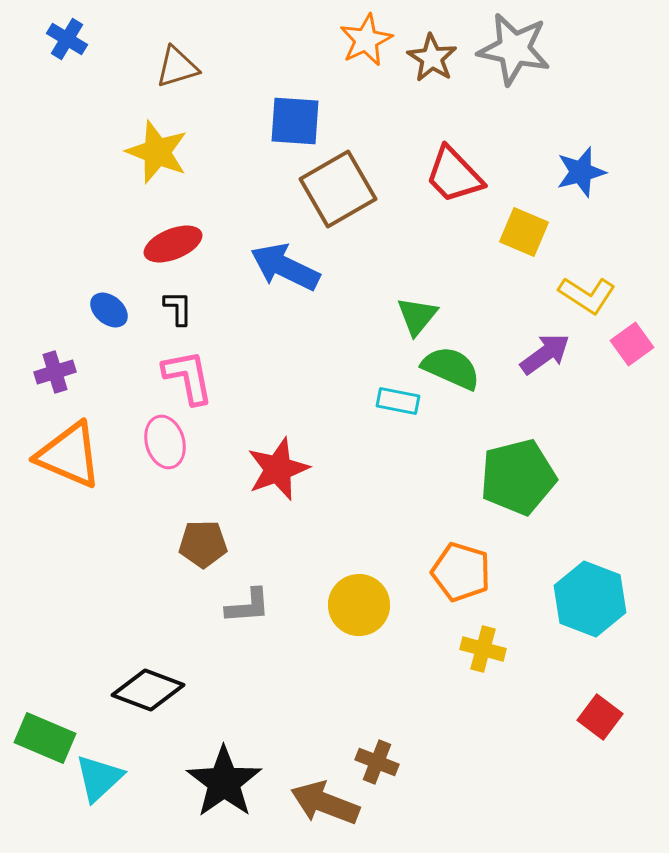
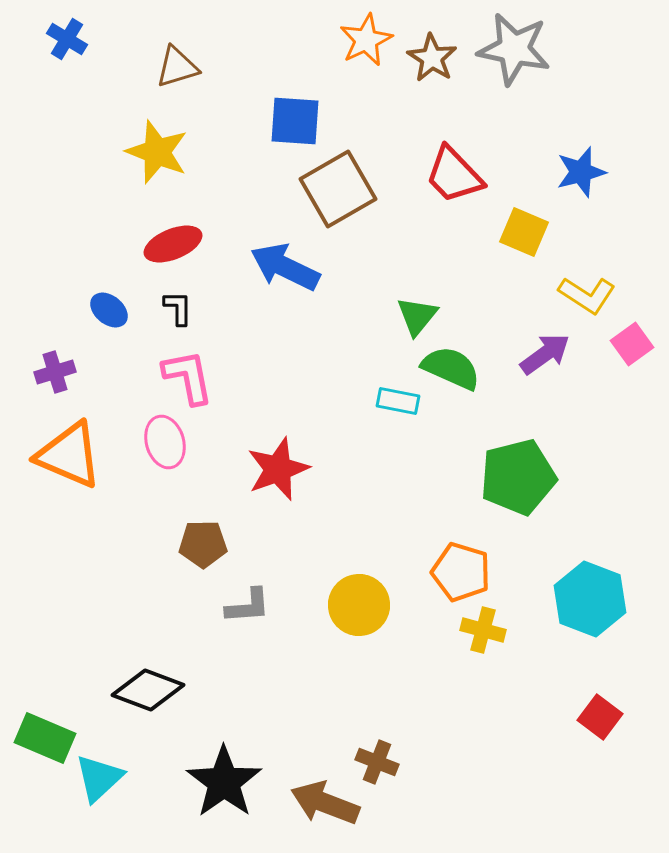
yellow cross: moved 19 px up
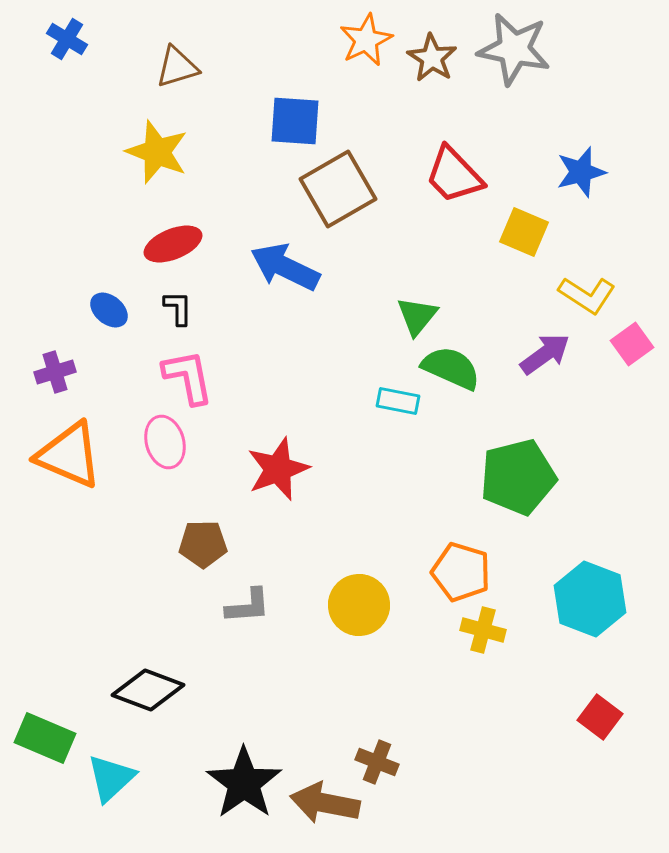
cyan triangle: moved 12 px right
black star: moved 20 px right, 1 px down
brown arrow: rotated 10 degrees counterclockwise
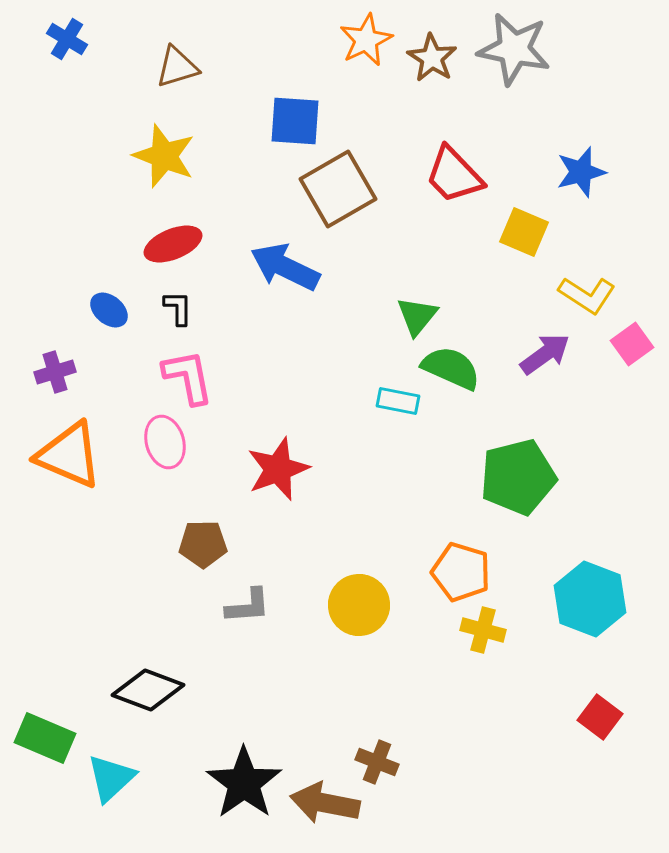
yellow star: moved 7 px right, 4 px down
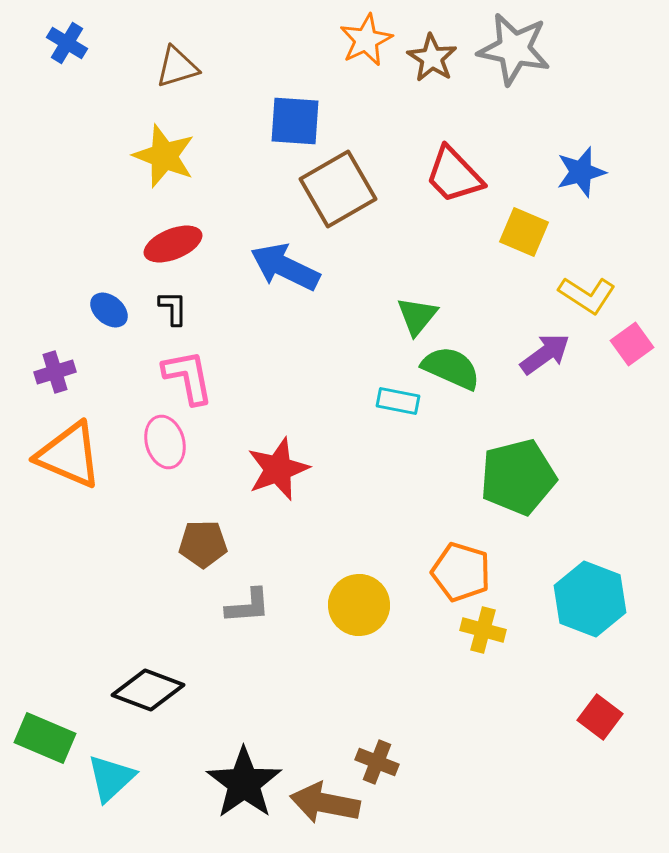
blue cross: moved 4 px down
black L-shape: moved 5 px left
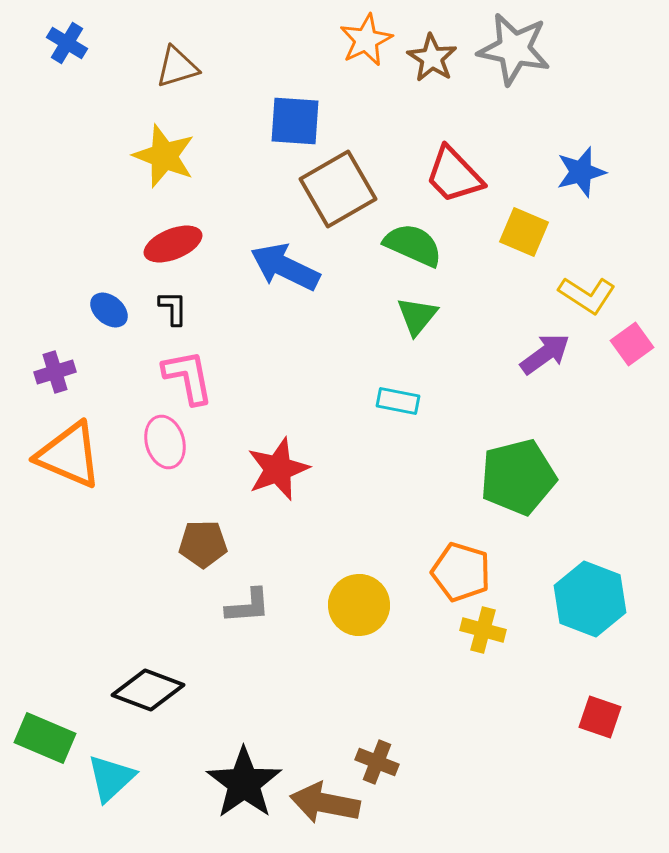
green semicircle: moved 38 px left, 123 px up
red square: rotated 18 degrees counterclockwise
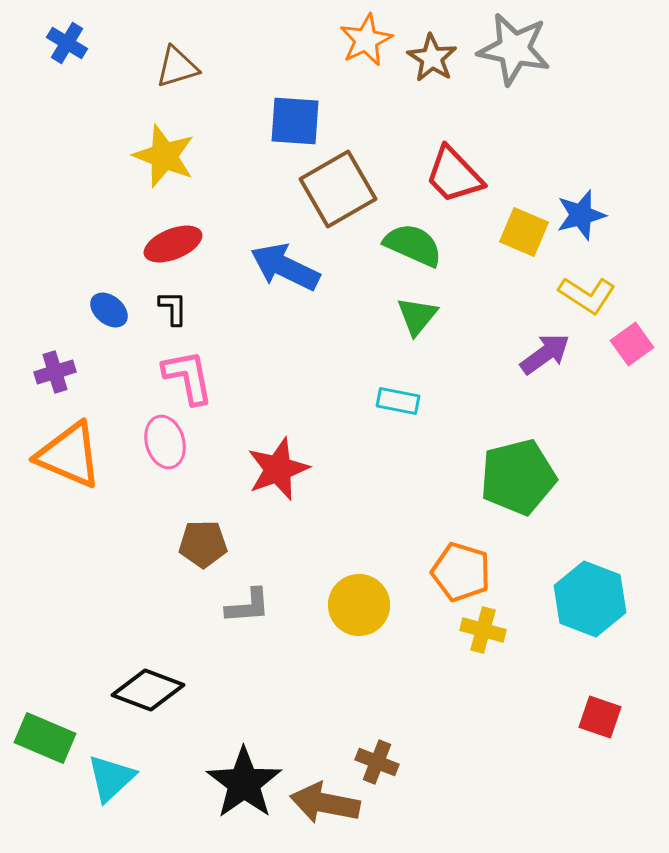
blue star: moved 43 px down
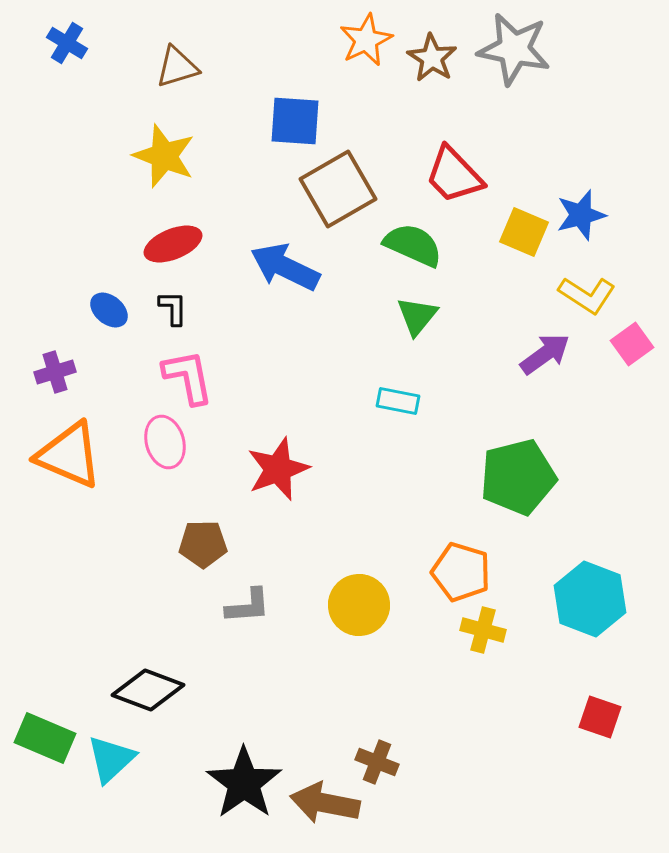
cyan triangle: moved 19 px up
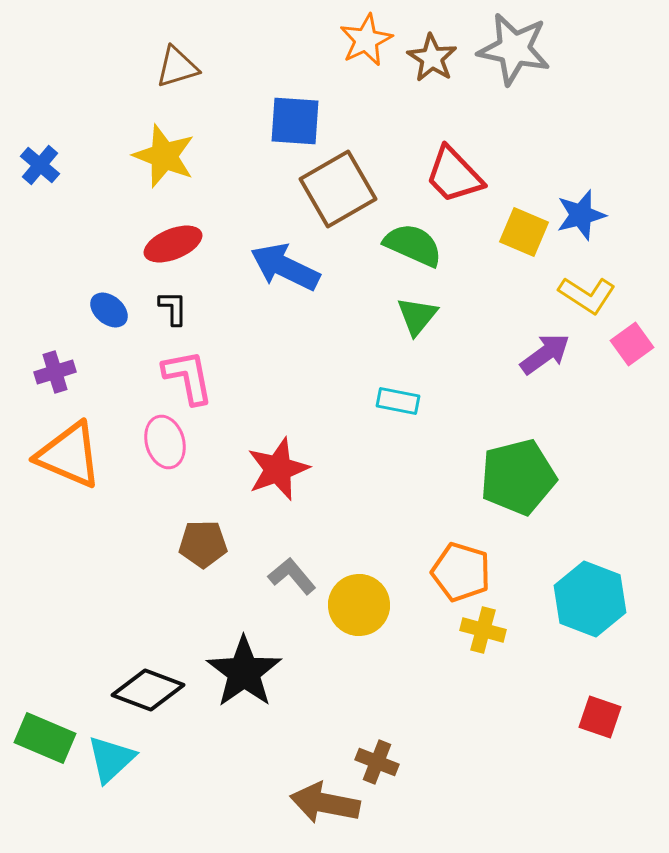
blue cross: moved 27 px left, 122 px down; rotated 9 degrees clockwise
gray L-shape: moved 44 px right, 30 px up; rotated 126 degrees counterclockwise
black star: moved 111 px up
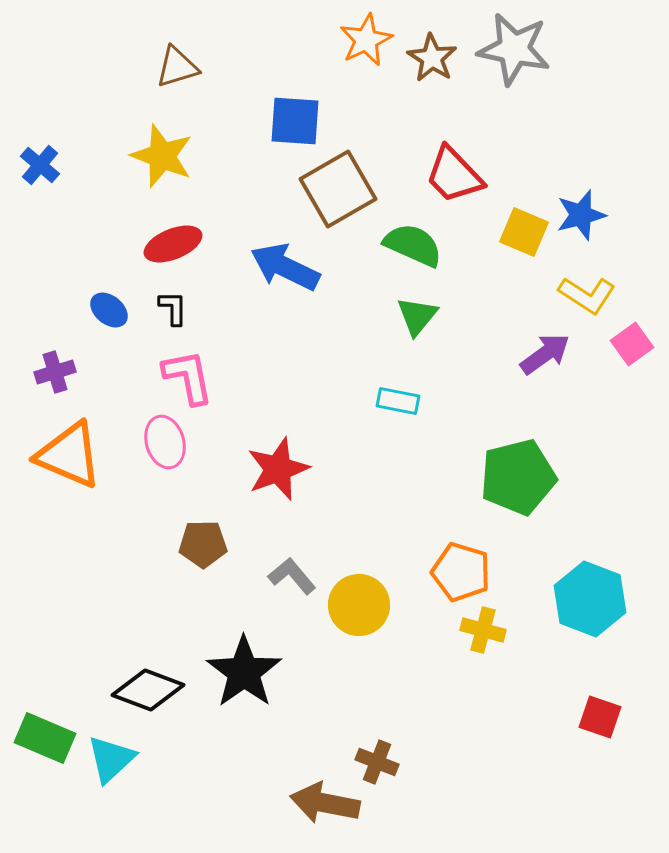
yellow star: moved 2 px left
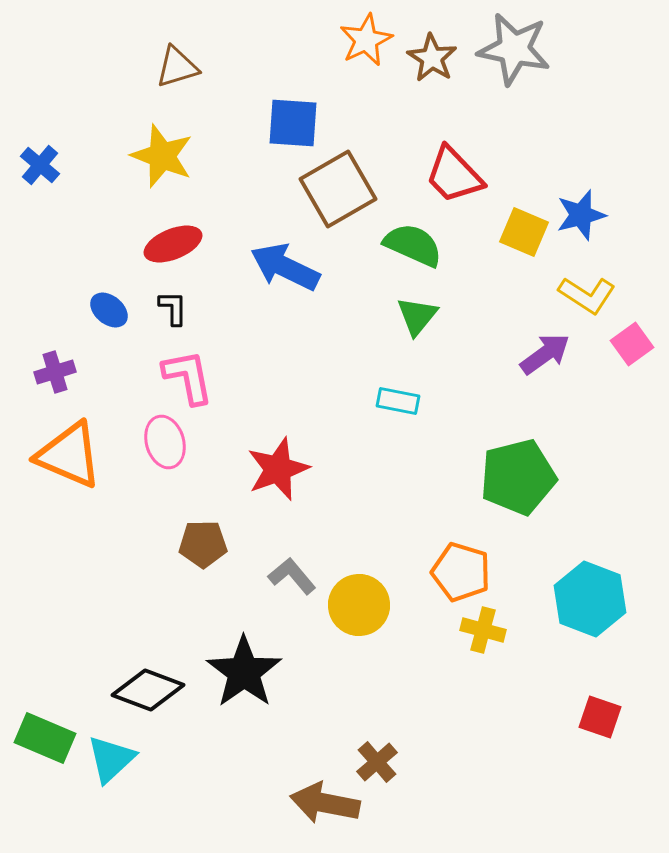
blue square: moved 2 px left, 2 px down
brown cross: rotated 27 degrees clockwise
